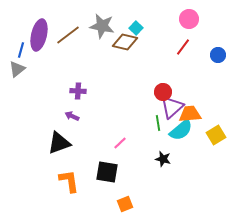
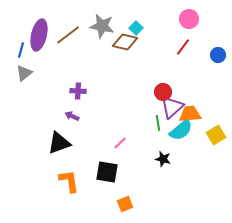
gray triangle: moved 7 px right, 4 px down
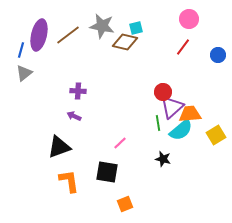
cyan square: rotated 32 degrees clockwise
purple arrow: moved 2 px right
black triangle: moved 4 px down
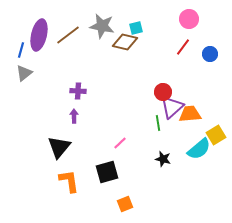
blue circle: moved 8 px left, 1 px up
purple arrow: rotated 64 degrees clockwise
cyan semicircle: moved 18 px right, 19 px down
black triangle: rotated 30 degrees counterclockwise
black square: rotated 25 degrees counterclockwise
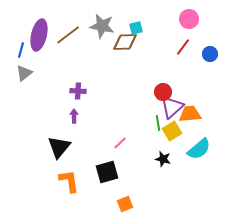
brown diamond: rotated 15 degrees counterclockwise
yellow square: moved 44 px left, 4 px up
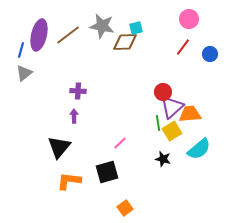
orange L-shape: rotated 75 degrees counterclockwise
orange square: moved 4 px down; rotated 14 degrees counterclockwise
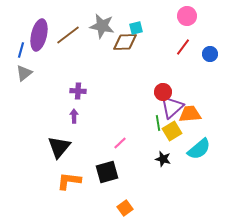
pink circle: moved 2 px left, 3 px up
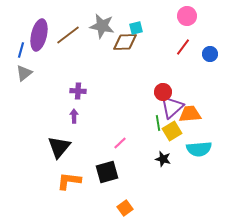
cyan semicircle: rotated 35 degrees clockwise
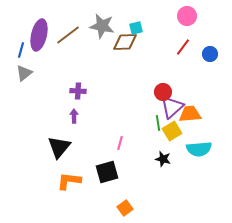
pink line: rotated 32 degrees counterclockwise
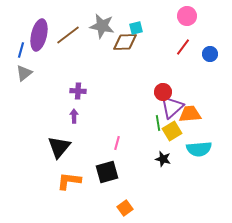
pink line: moved 3 px left
